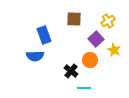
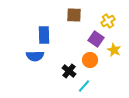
brown square: moved 4 px up
blue rectangle: rotated 18 degrees clockwise
purple square: rotated 14 degrees counterclockwise
black cross: moved 2 px left
cyan line: moved 2 px up; rotated 48 degrees counterclockwise
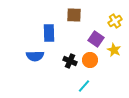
yellow cross: moved 7 px right
blue rectangle: moved 5 px right, 2 px up
black cross: moved 1 px right, 10 px up; rotated 16 degrees counterclockwise
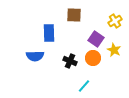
orange circle: moved 3 px right, 2 px up
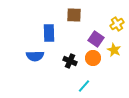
yellow cross: moved 2 px right, 3 px down
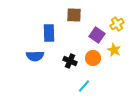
purple square: moved 1 px right, 4 px up
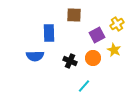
purple square: rotated 28 degrees clockwise
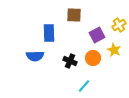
yellow cross: moved 2 px right, 1 px down
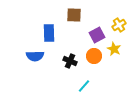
yellow star: moved 1 px up
orange circle: moved 1 px right, 2 px up
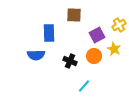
blue semicircle: moved 1 px right, 1 px up
